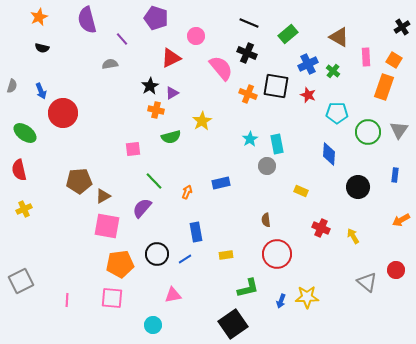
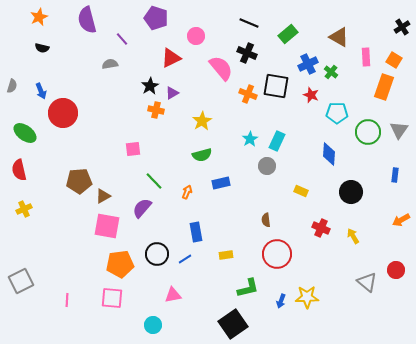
green cross at (333, 71): moved 2 px left, 1 px down
red star at (308, 95): moved 3 px right
green semicircle at (171, 137): moved 31 px right, 18 px down
cyan rectangle at (277, 144): moved 3 px up; rotated 36 degrees clockwise
black circle at (358, 187): moved 7 px left, 5 px down
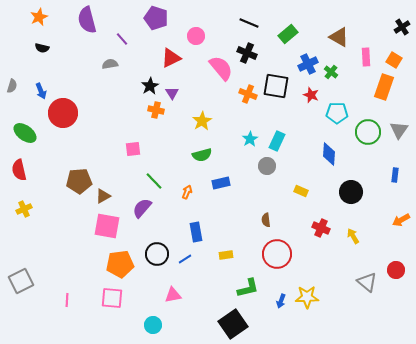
purple triangle at (172, 93): rotated 32 degrees counterclockwise
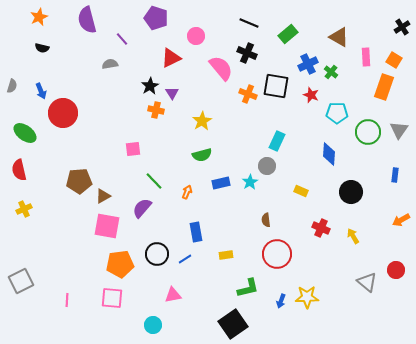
cyan star at (250, 139): moved 43 px down
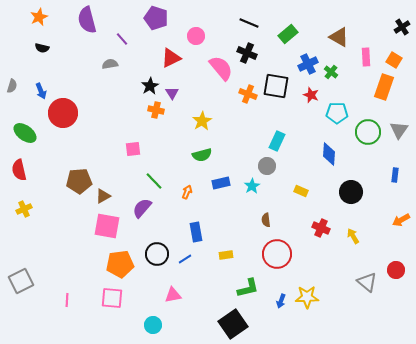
cyan star at (250, 182): moved 2 px right, 4 px down
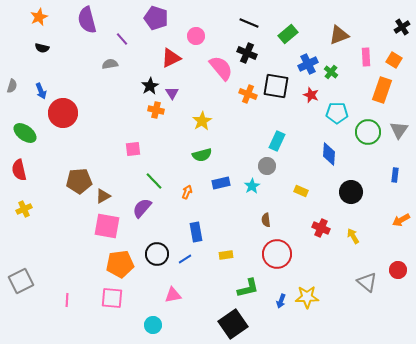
brown triangle at (339, 37): moved 2 px up; rotated 50 degrees counterclockwise
orange rectangle at (384, 87): moved 2 px left, 3 px down
red circle at (396, 270): moved 2 px right
